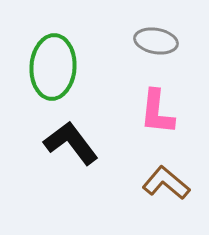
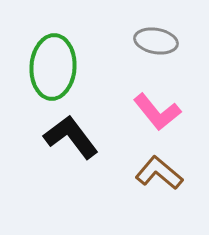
pink L-shape: rotated 45 degrees counterclockwise
black L-shape: moved 6 px up
brown L-shape: moved 7 px left, 10 px up
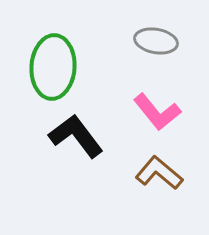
black L-shape: moved 5 px right, 1 px up
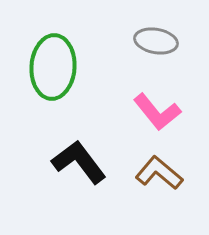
black L-shape: moved 3 px right, 26 px down
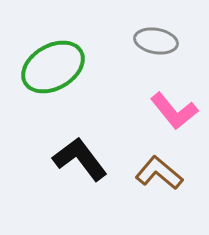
green ellipse: rotated 56 degrees clockwise
pink L-shape: moved 17 px right, 1 px up
black L-shape: moved 1 px right, 3 px up
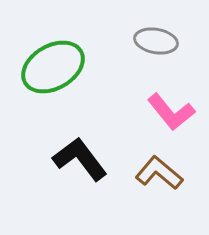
pink L-shape: moved 3 px left, 1 px down
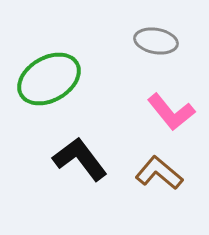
green ellipse: moved 4 px left, 12 px down
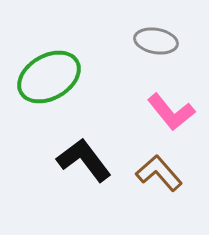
green ellipse: moved 2 px up
black L-shape: moved 4 px right, 1 px down
brown L-shape: rotated 9 degrees clockwise
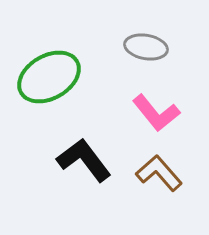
gray ellipse: moved 10 px left, 6 px down
pink L-shape: moved 15 px left, 1 px down
